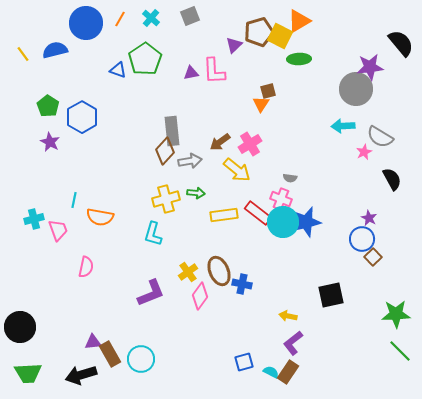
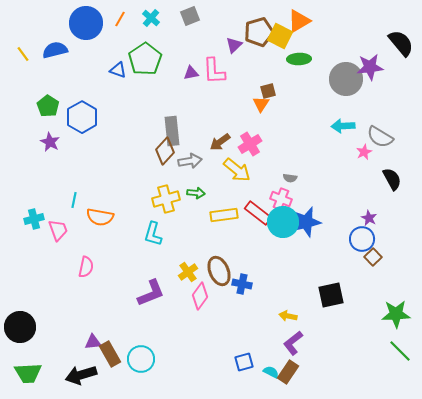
gray circle at (356, 89): moved 10 px left, 10 px up
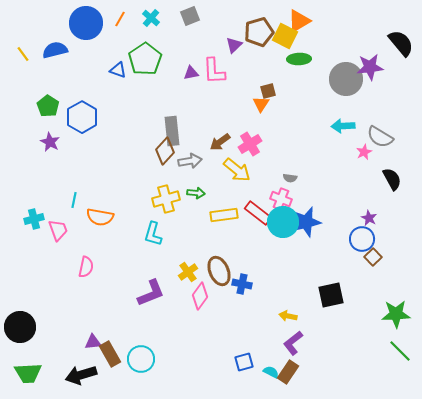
yellow square at (280, 36): moved 5 px right
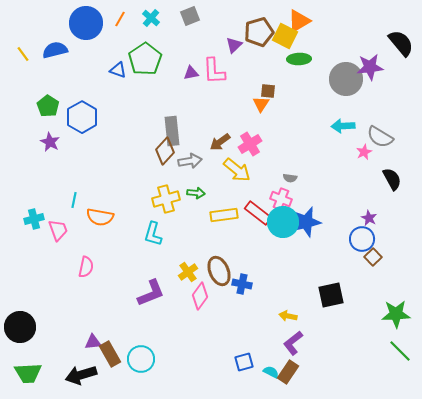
brown square at (268, 91): rotated 21 degrees clockwise
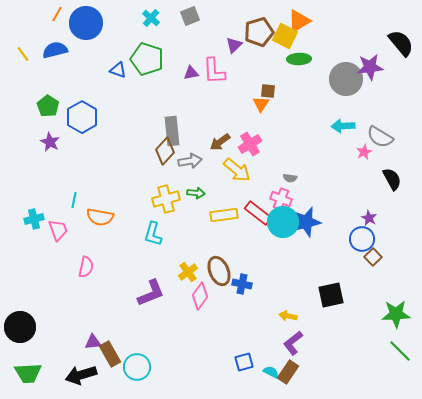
orange line at (120, 19): moved 63 px left, 5 px up
green pentagon at (145, 59): moved 2 px right; rotated 20 degrees counterclockwise
cyan circle at (141, 359): moved 4 px left, 8 px down
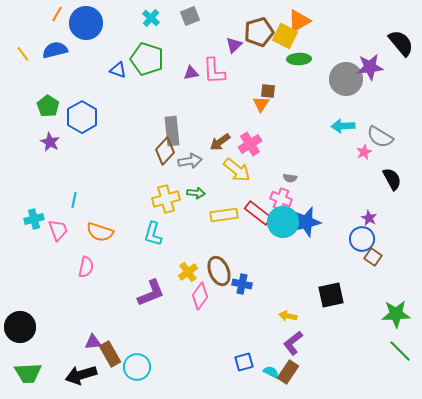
orange semicircle at (100, 217): moved 15 px down; rotated 8 degrees clockwise
brown square at (373, 257): rotated 12 degrees counterclockwise
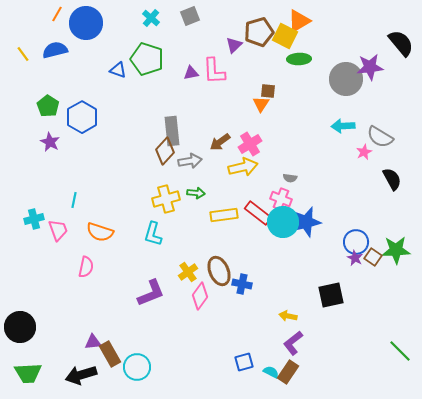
yellow arrow at (237, 170): moved 6 px right, 3 px up; rotated 52 degrees counterclockwise
purple star at (369, 218): moved 14 px left, 40 px down
blue circle at (362, 239): moved 6 px left, 3 px down
green star at (396, 314): moved 64 px up
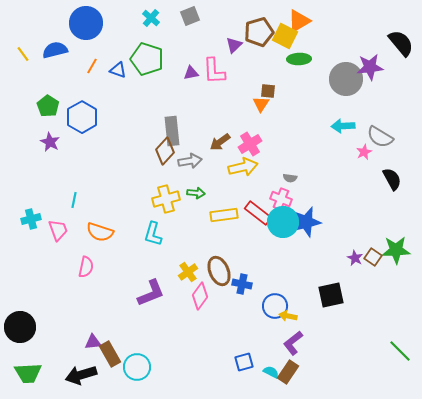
orange line at (57, 14): moved 35 px right, 52 px down
cyan cross at (34, 219): moved 3 px left
blue circle at (356, 242): moved 81 px left, 64 px down
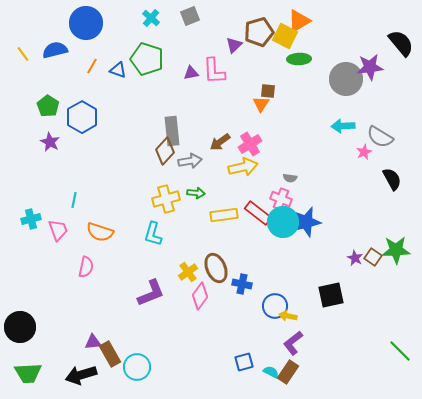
brown ellipse at (219, 271): moved 3 px left, 3 px up
